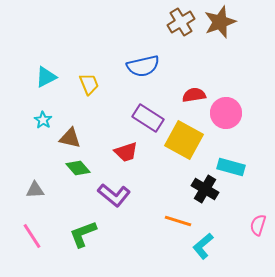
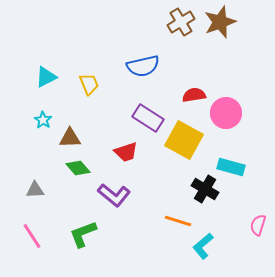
brown triangle: rotated 15 degrees counterclockwise
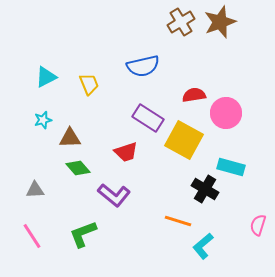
cyan star: rotated 24 degrees clockwise
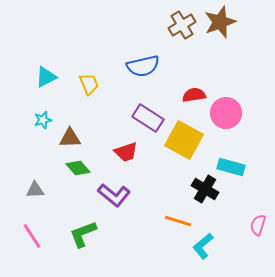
brown cross: moved 1 px right, 3 px down
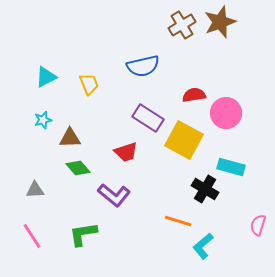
green L-shape: rotated 12 degrees clockwise
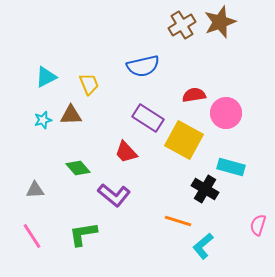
brown triangle: moved 1 px right, 23 px up
red trapezoid: rotated 65 degrees clockwise
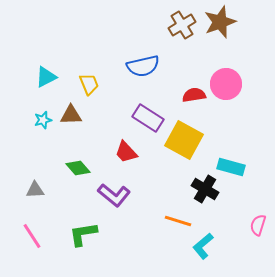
pink circle: moved 29 px up
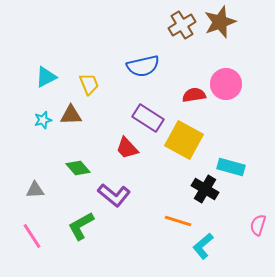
red trapezoid: moved 1 px right, 4 px up
green L-shape: moved 2 px left, 8 px up; rotated 20 degrees counterclockwise
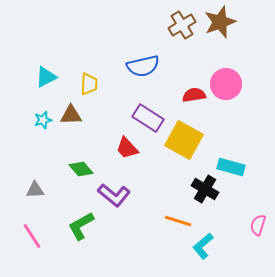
yellow trapezoid: rotated 25 degrees clockwise
green diamond: moved 3 px right, 1 px down
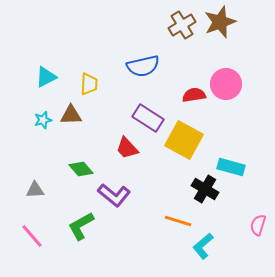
pink line: rotated 8 degrees counterclockwise
